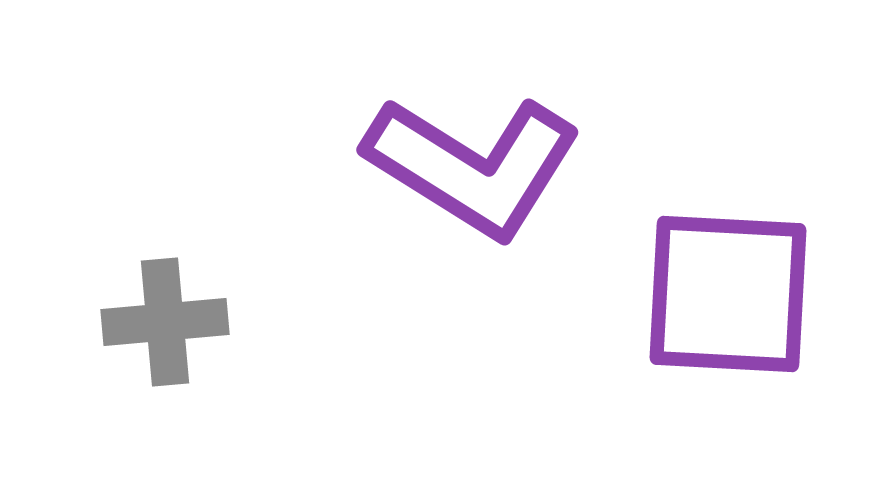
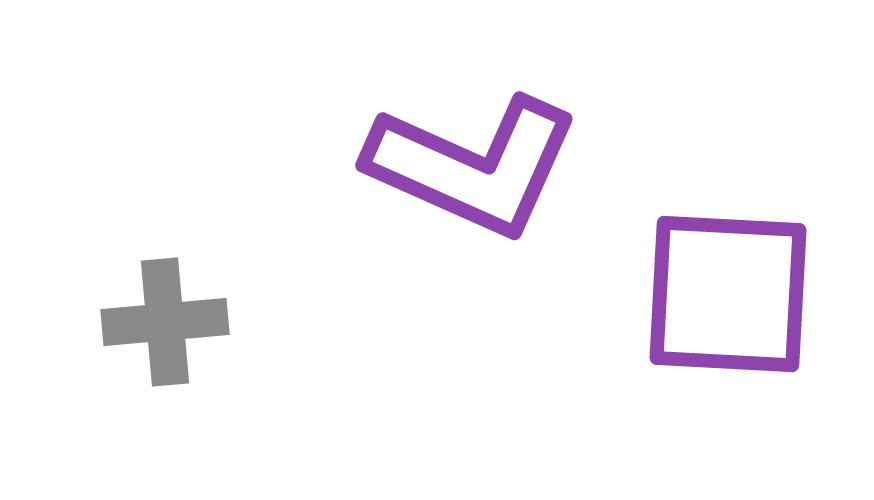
purple L-shape: rotated 8 degrees counterclockwise
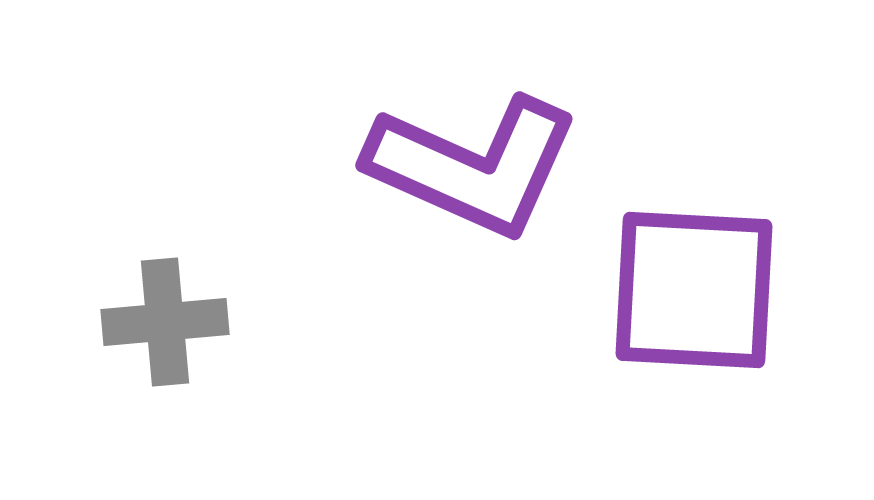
purple square: moved 34 px left, 4 px up
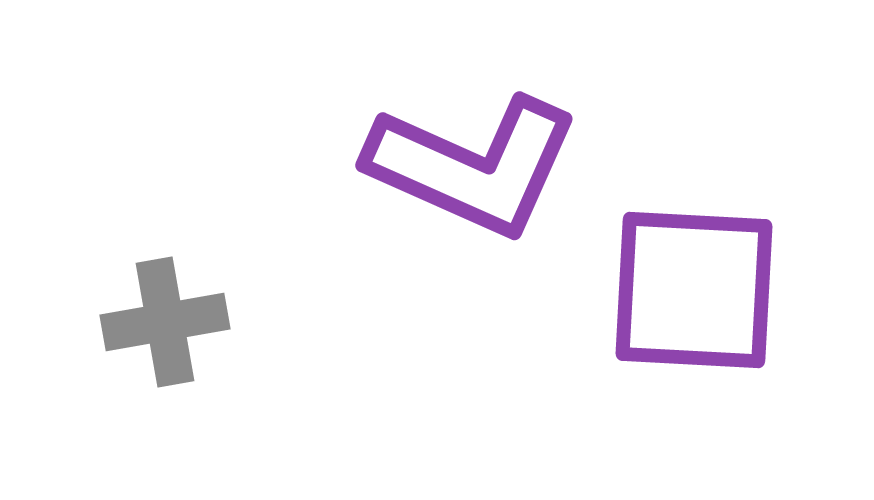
gray cross: rotated 5 degrees counterclockwise
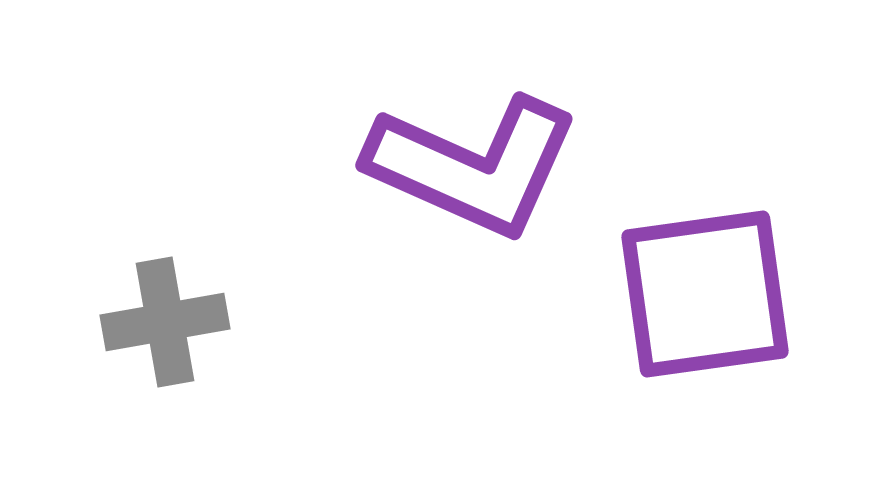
purple square: moved 11 px right, 4 px down; rotated 11 degrees counterclockwise
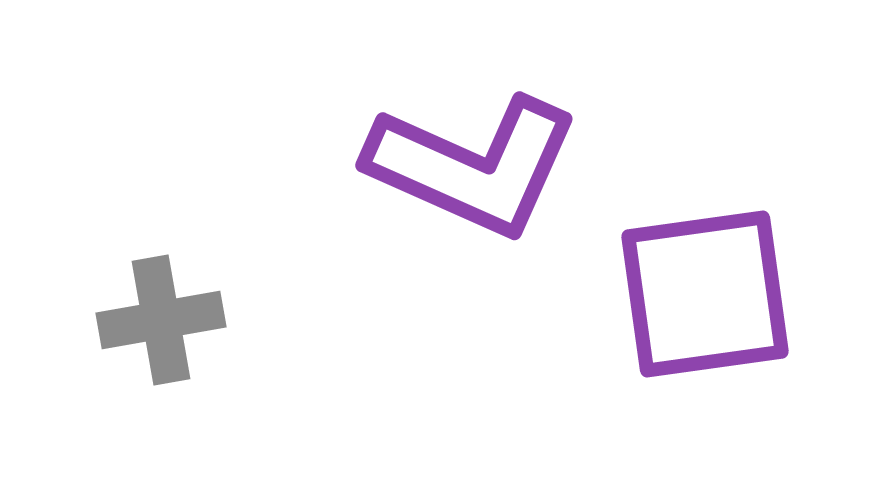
gray cross: moved 4 px left, 2 px up
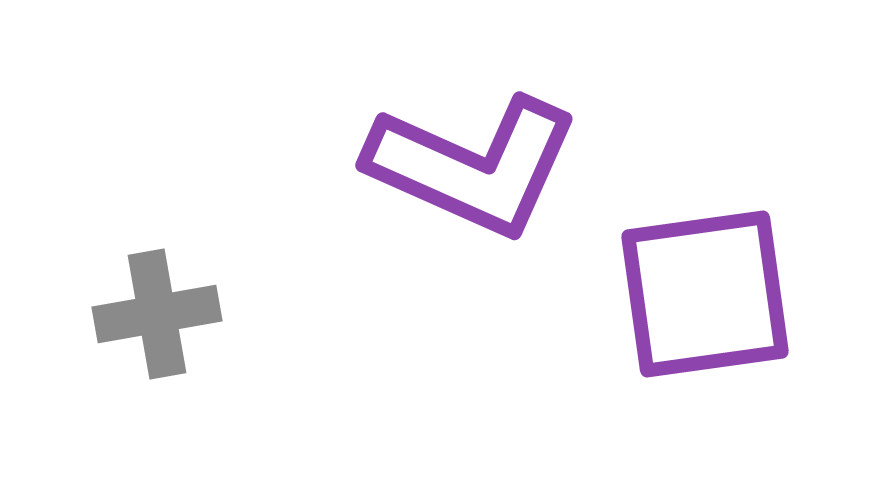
gray cross: moved 4 px left, 6 px up
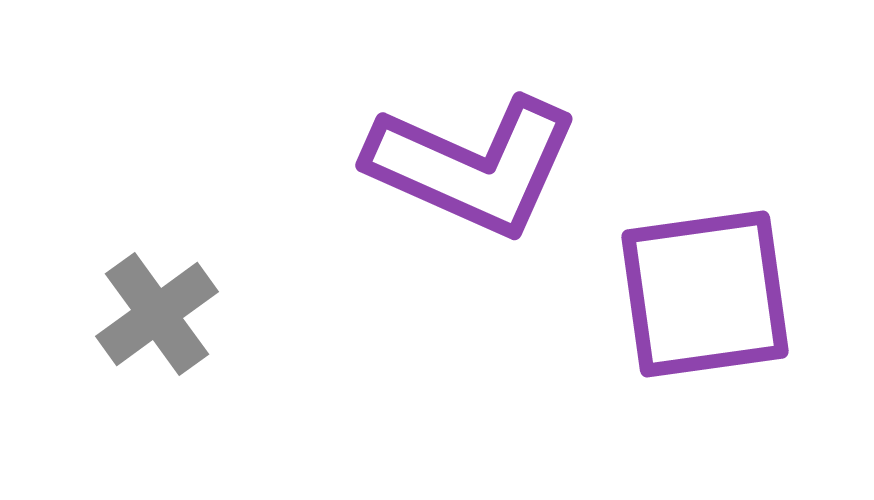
gray cross: rotated 26 degrees counterclockwise
